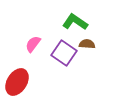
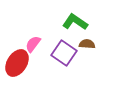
red ellipse: moved 19 px up
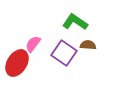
brown semicircle: moved 1 px right, 1 px down
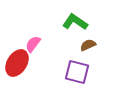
brown semicircle: rotated 28 degrees counterclockwise
purple square: moved 13 px right, 19 px down; rotated 20 degrees counterclockwise
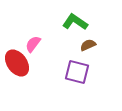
red ellipse: rotated 68 degrees counterclockwise
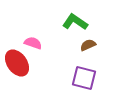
pink semicircle: moved 1 px up; rotated 72 degrees clockwise
purple square: moved 7 px right, 6 px down
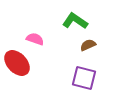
green L-shape: moved 1 px up
pink semicircle: moved 2 px right, 4 px up
red ellipse: rotated 8 degrees counterclockwise
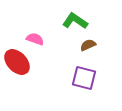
red ellipse: moved 1 px up
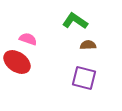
pink semicircle: moved 7 px left
brown semicircle: rotated 21 degrees clockwise
red ellipse: rotated 12 degrees counterclockwise
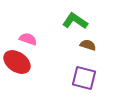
brown semicircle: rotated 21 degrees clockwise
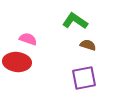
red ellipse: rotated 28 degrees counterclockwise
purple square: rotated 25 degrees counterclockwise
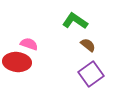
pink semicircle: moved 1 px right, 5 px down
brown semicircle: rotated 21 degrees clockwise
purple square: moved 7 px right, 4 px up; rotated 25 degrees counterclockwise
